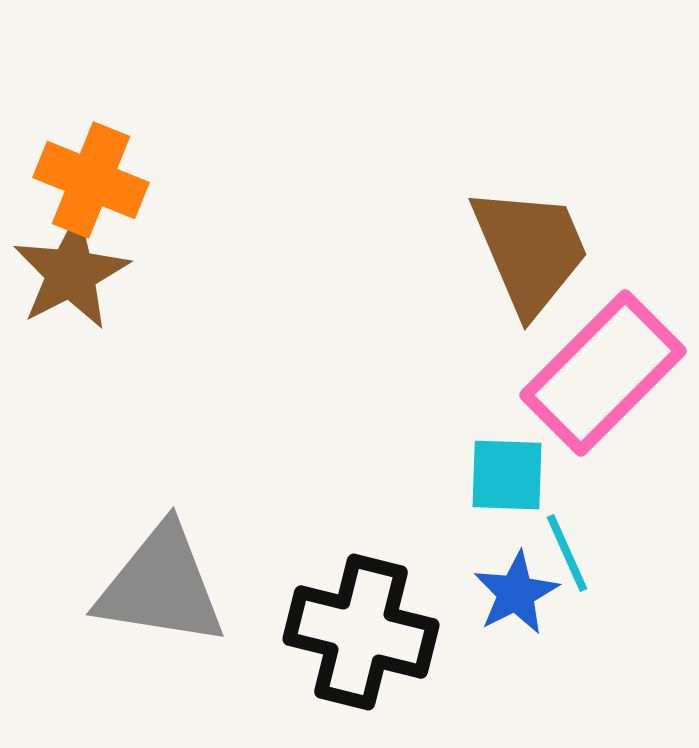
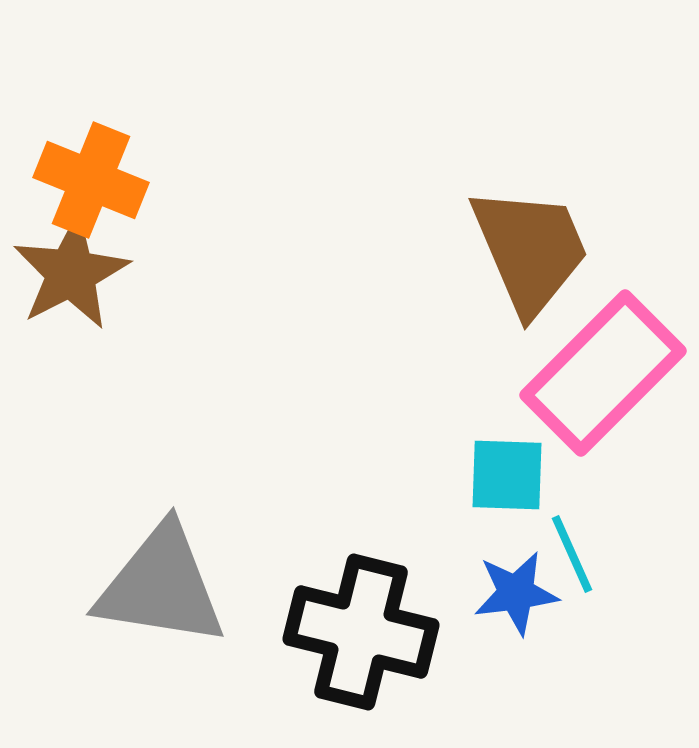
cyan line: moved 5 px right, 1 px down
blue star: rotated 20 degrees clockwise
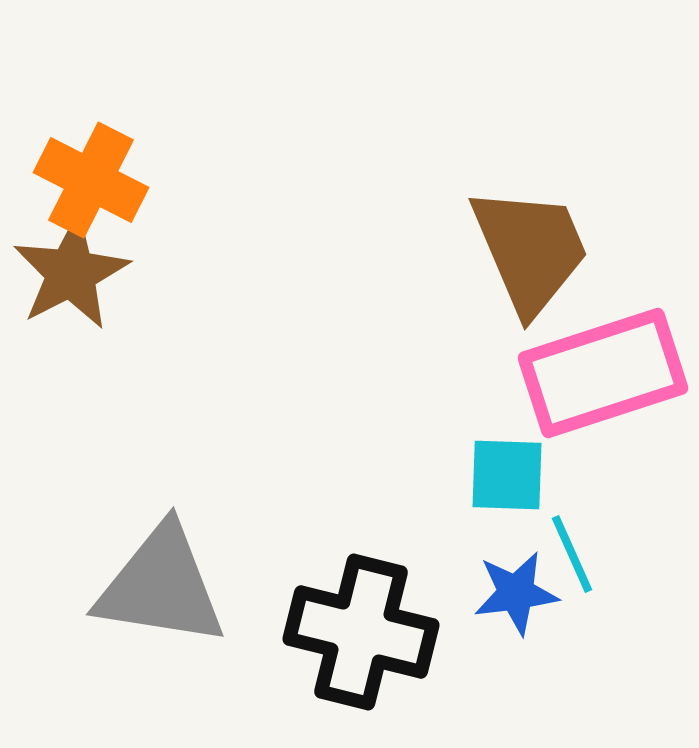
orange cross: rotated 5 degrees clockwise
pink rectangle: rotated 27 degrees clockwise
